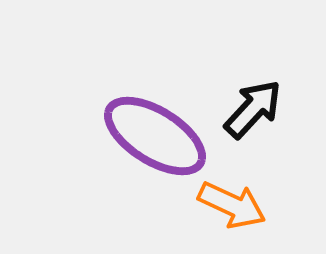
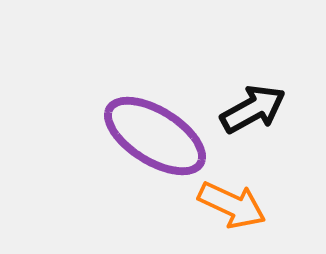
black arrow: rotated 18 degrees clockwise
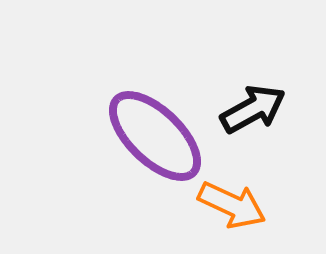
purple ellipse: rotated 12 degrees clockwise
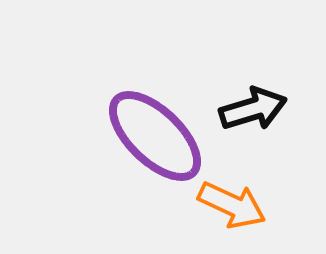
black arrow: rotated 12 degrees clockwise
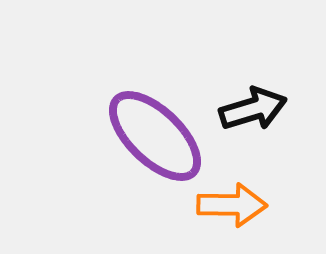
orange arrow: rotated 24 degrees counterclockwise
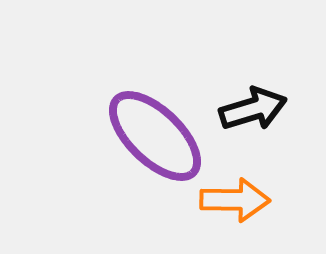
orange arrow: moved 3 px right, 5 px up
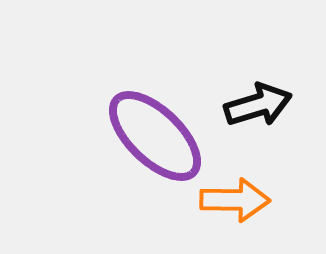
black arrow: moved 5 px right, 4 px up
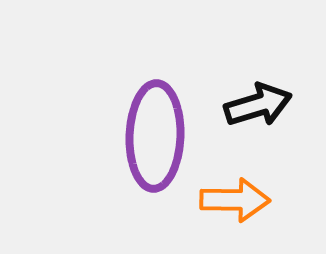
purple ellipse: rotated 48 degrees clockwise
